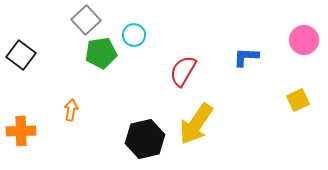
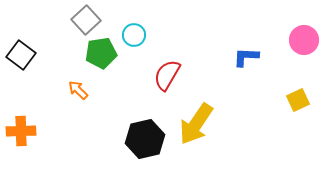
red semicircle: moved 16 px left, 4 px down
orange arrow: moved 7 px right, 20 px up; rotated 55 degrees counterclockwise
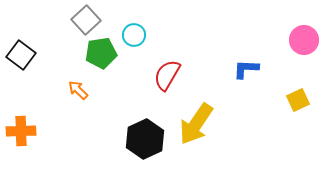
blue L-shape: moved 12 px down
black hexagon: rotated 12 degrees counterclockwise
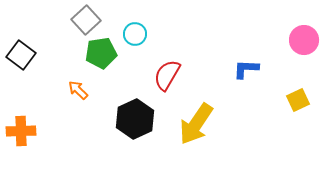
cyan circle: moved 1 px right, 1 px up
black hexagon: moved 10 px left, 20 px up
